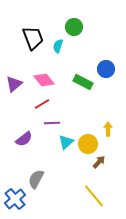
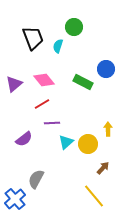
brown arrow: moved 4 px right, 6 px down
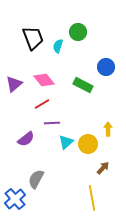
green circle: moved 4 px right, 5 px down
blue circle: moved 2 px up
green rectangle: moved 3 px down
purple semicircle: moved 2 px right
yellow line: moved 2 px left, 2 px down; rotated 30 degrees clockwise
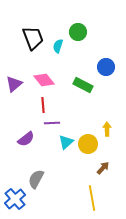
red line: moved 1 px right, 1 px down; rotated 63 degrees counterclockwise
yellow arrow: moved 1 px left
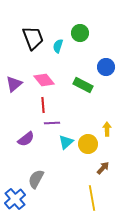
green circle: moved 2 px right, 1 px down
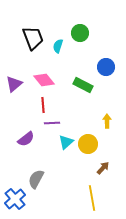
yellow arrow: moved 8 px up
